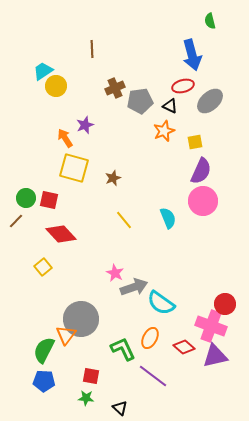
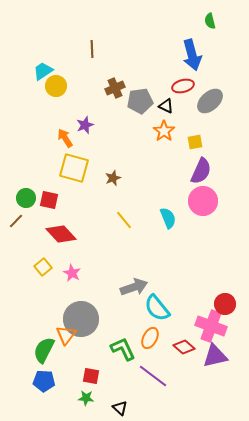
black triangle at (170, 106): moved 4 px left
orange star at (164, 131): rotated 15 degrees counterclockwise
pink star at (115, 273): moved 43 px left
cyan semicircle at (161, 303): moved 4 px left, 5 px down; rotated 16 degrees clockwise
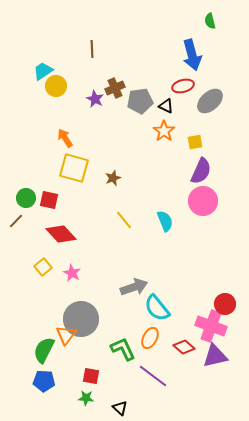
purple star at (85, 125): moved 10 px right, 26 px up; rotated 24 degrees counterclockwise
cyan semicircle at (168, 218): moved 3 px left, 3 px down
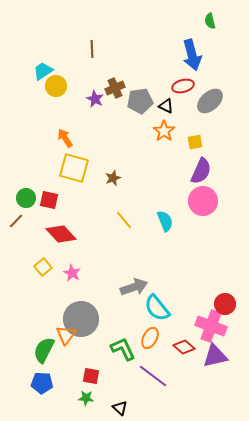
blue pentagon at (44, 381): moved 2 px left, 2 px down
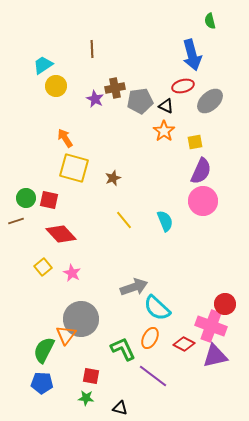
cyan trapezoid at (43, 71): moved 6 px up
brown cross at (115, 88): rotated 12 degrees clockwise
brown line at (16, 221): rotated 28 degrees clockwise
cyan semicircle at (157, 308): rotated 8 degrees counterclockwise
red diamond at (184, 347): moved 3 px up; rotated 15 degrees counterclockwise
black triangle at (120, 408): rotated 28 degrees counterclockwise
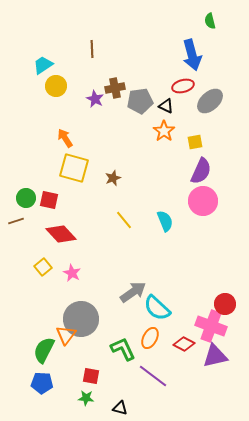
gray arrow at (134, 287): moved 1 px left, 5 px down; rotated 16 degrees counterclockwise
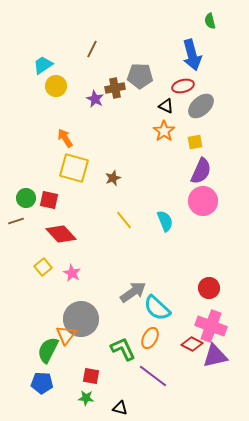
brown line at (92, 49): rotated 30 degrees clockwise
gray pentagon at (140, 101): moved 25 px up; rotated 10 degrees clockwise
gray ellipse at (210, 101): moved 9 px left, 5 px down
red circle at (225, 304): moved 16 px left, 16 px up
red diamond at (184, 344): moved 8 px right
green semicircle at (44, 350): moved 4 px right
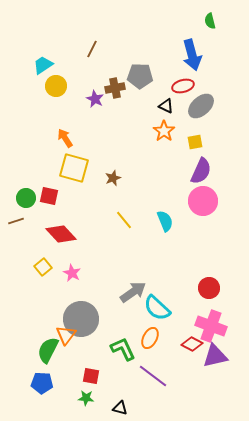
red square at (49, 200): moved 4 px up
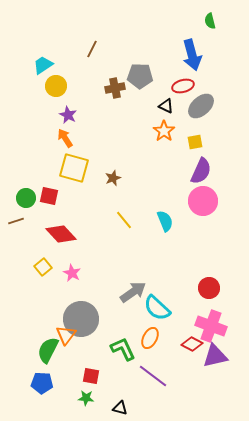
purple star at (95, 99): moved 27 px left, 16 px down
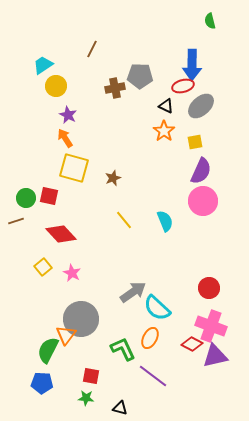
blue arrow at (192, 55): moved 10 px down; rotated 16 degrees clockwise
